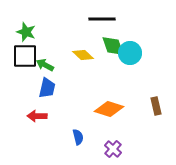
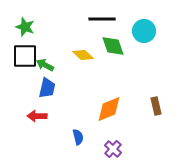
green star: moved 1 px left, 5 px up
cyan circle: moved 14 px right, 22 px up
orange diamond: rotated 40 degrees counterclockwise
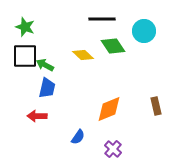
green diamond: rotated 15 degrees counterclockwise
blue semicircle: rotated 49 degrees clockwise
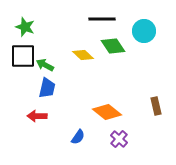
black square: moved 2 px left
orange diamond: moved 2 px left, 3 px down; rotated 60 degrees clockwise
purple cross: moved 6 px right, 10 px up
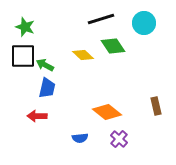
black line: moved 1 px left; rotated 16 degrees counterclockwise
cyan circle: moved 8 px up
blue semicircle: moved 2 px right, 1 px down; rotated 49 degrees clockwise
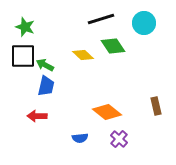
blue trapezoid: moved 1 px left, 2 px up
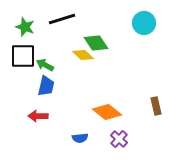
black line: moved 39 px left
green diamond: moved 17 px left, 3 px up
red arrow: moved 1 px right
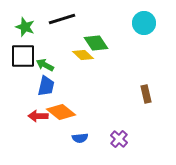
brown rectangle: moved 10 px left, 12 px up
orange diamond: moved 46 px left
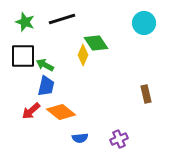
green star: moved 5 px up
yellow diamond: rotated 70 degrees clockwise
red arrow: moved 7 px left, 5 px up; rotated 42 degrees counterclockwise
purple cross: rotated 24 degrees clockwise
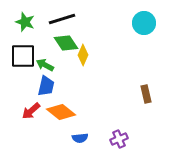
green diamond: moved 30 px left
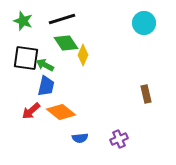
green star: moved 2 px left, 1 px up
black square: moved 3 px right, 2 px down; rotated 8 degrees clockwise
